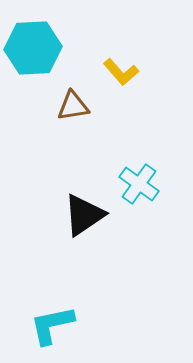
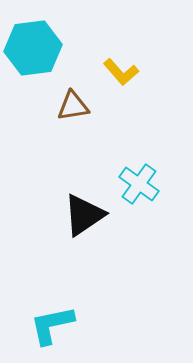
cyan hexagon: rotated 4 degrees counterclockwise
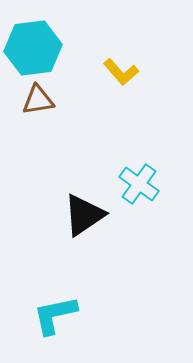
brown triangle: moved 35 px left, 6 px up
cyan L-shape: moved 3 px right, 10 px up
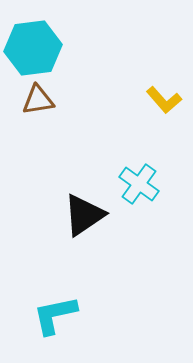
yellow L-shape: moved 43 px right, 28 px down
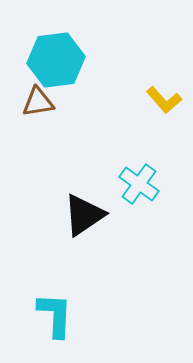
cyan hexagon: moved 23 px right, 12 px down
brown triangle: moved 2 px down
cyan L-shape: rotated 105 degrees clockwise
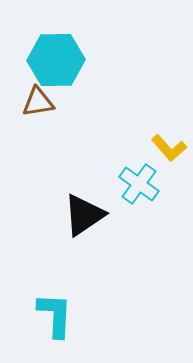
cyan hexagon: rotated 6 degrees clockwise
yellow L-shape: moved 5 px right, 48 px down
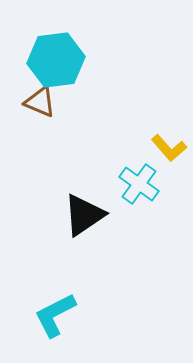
cyan hexagon: rotated 6 degrees counterclockwise
brown triangle: moved 2 px right; rotated 32 degrees clockwise
cyan L-shape: rotated 120 degrees counterclockwise
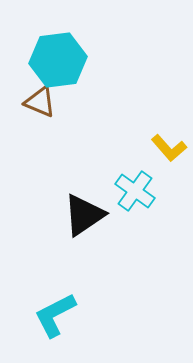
cyan hexagon: moved 2 px right
cyan cross: moved 4 px left, 7 px down
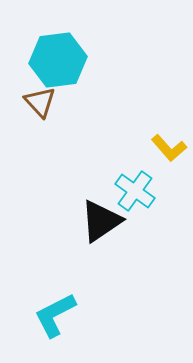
brown triangle: rotated 24 degrees clockwise
black triangle: moved 17 px right, 6 px down
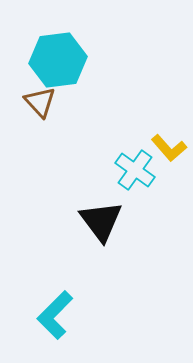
cyan cross: moved 21 px up
black triangle: rotated 33 degrees counterclockwise
cyan L-shape: rotated 18 degrees counterclockwise
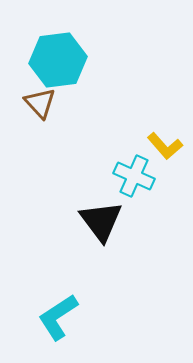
brown triangle: moved 1 px down
yellow L-shape: moved 4 px left, 2 px up
cyan cross: moved 1 px left, 6 px down; rotated 12 degrees counterclockwise
cyan L-shape: moved 3 px right, 2 px down; rotated 12 degrees clockwise
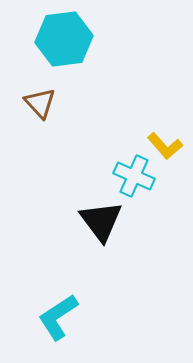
cyan hexagon: moved 6 px right, 21 px up
